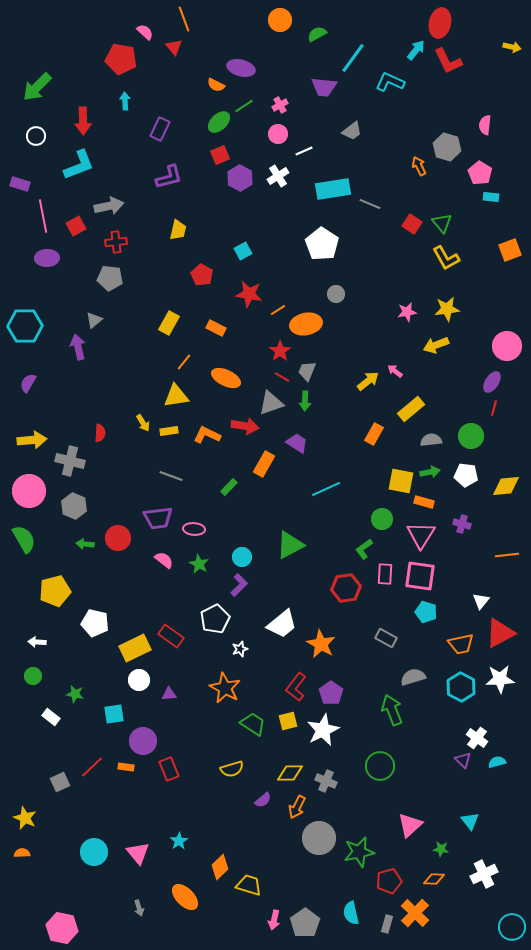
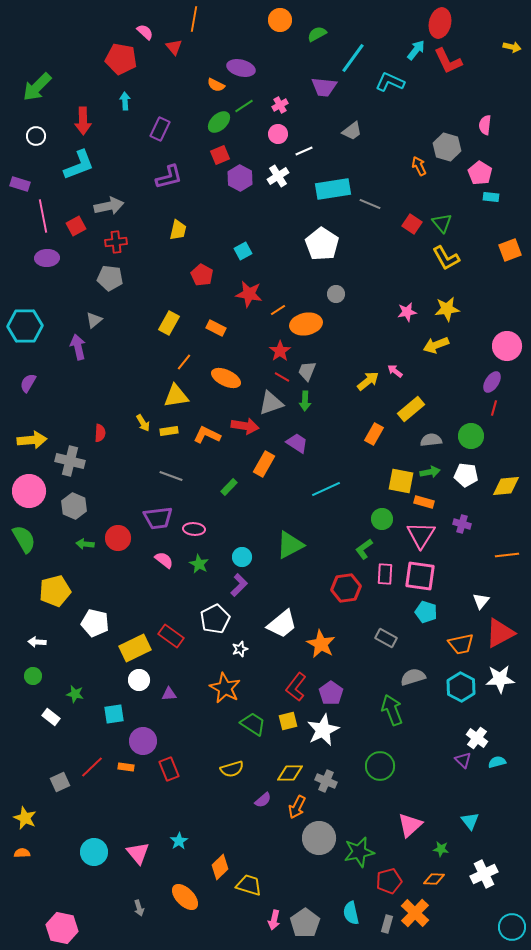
orange line at (184, 19): moved 10 px right; rotated 30 degrees clockwise
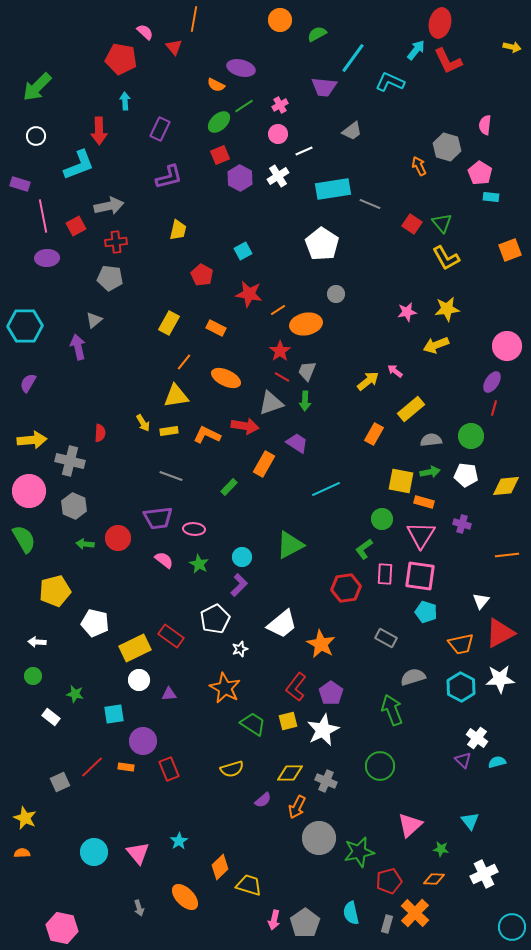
red arrow at (83, 121): moved 16 px right, 10 px down
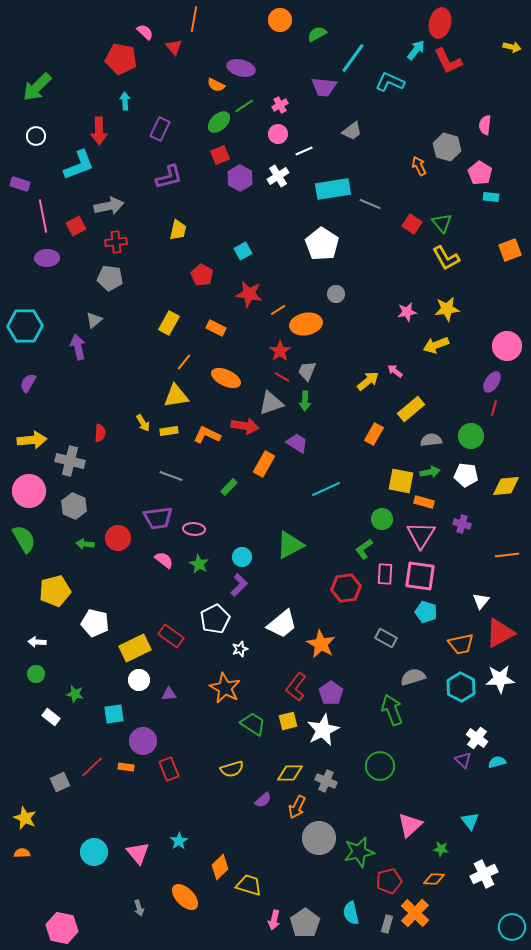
green circle at (33, 676): moved 3 px right, 2 px up
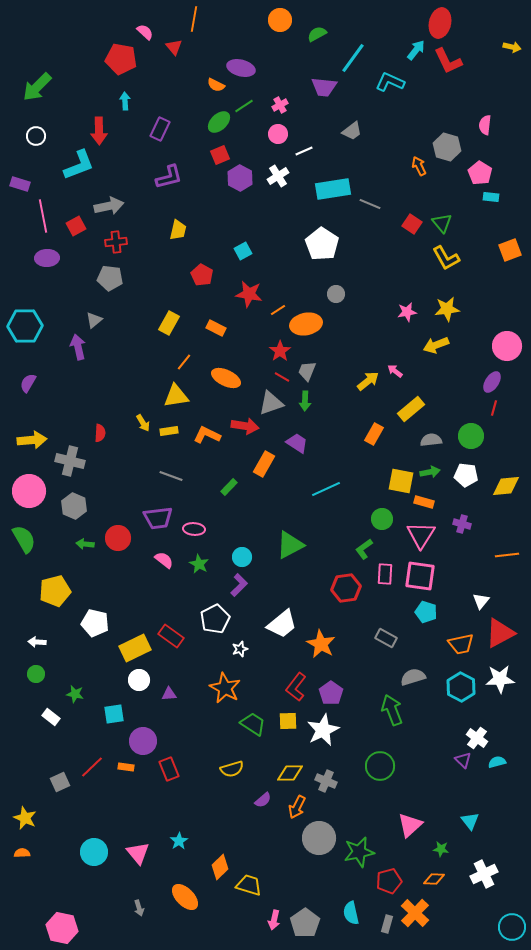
yellow square at (288, 721): rotated 12 degrees clockwise
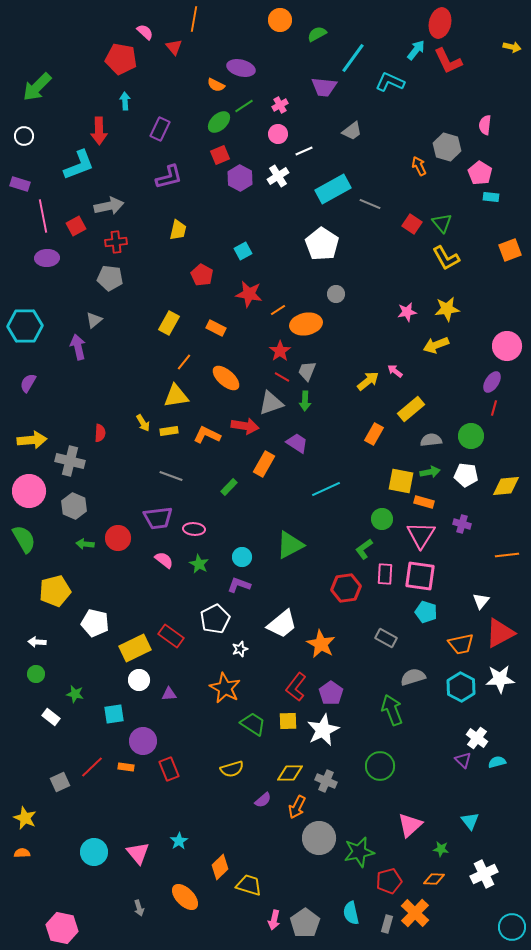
white circle at (36, 136): moved 12 px left
cyan rectangle at (333, 189): rotated 20 degrees counterclockwise
orange ellipse at (226, 378): rotated 16 degrees clockwise
purple L-shape at (239, 585): rotated 115 degrees counterclockwise
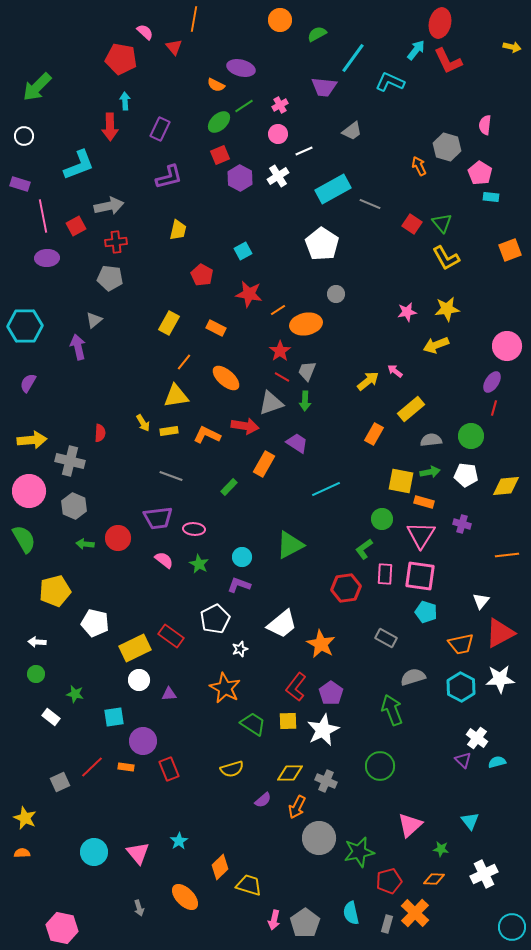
red arrow at (99, 131): moved 11 px right, 4 px up
cyan square at (114, 714): moved 3 px down
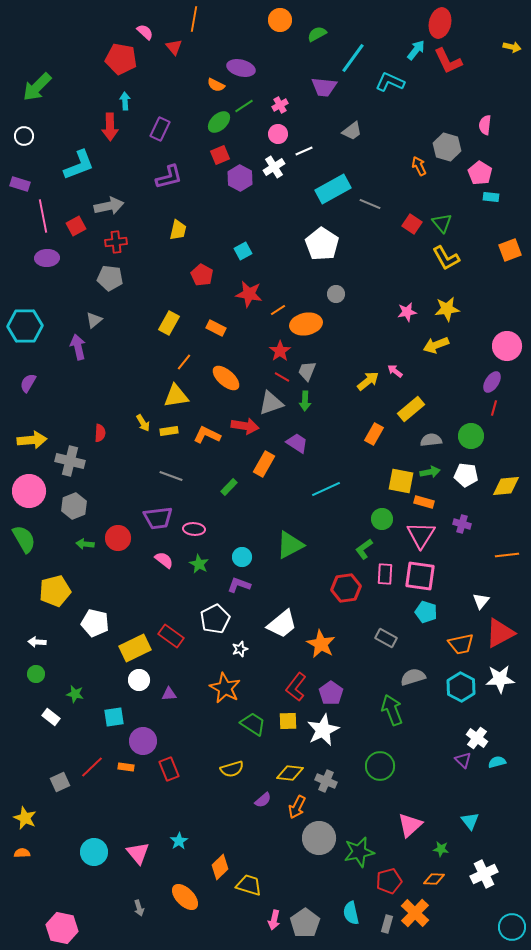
white cross at (278, 176): moved 4 px left, 9 px up
gray hexagon at (74, 506): rotated 15 degrees clockwise
yellow diamond at (290, 773): rotated 8 degrees clockwise
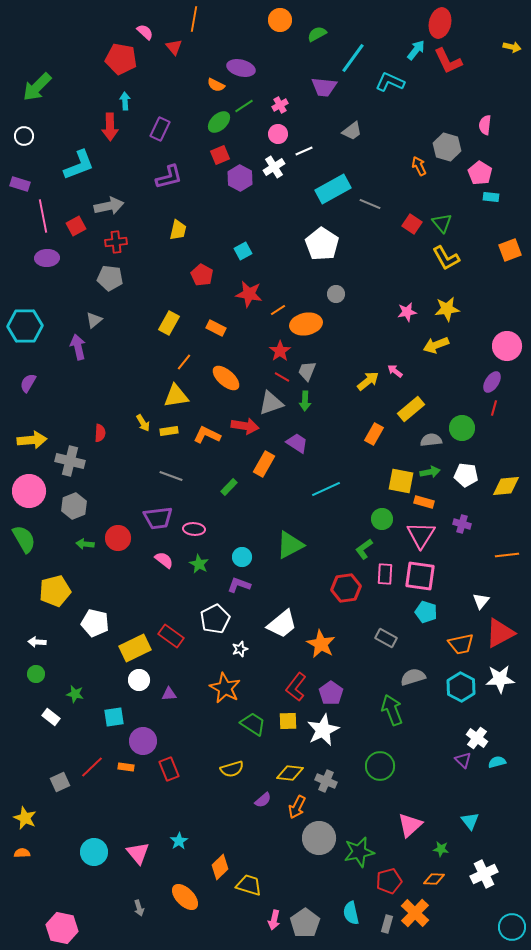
green circle at (471, 436): moved 9 px left, 8 px up
